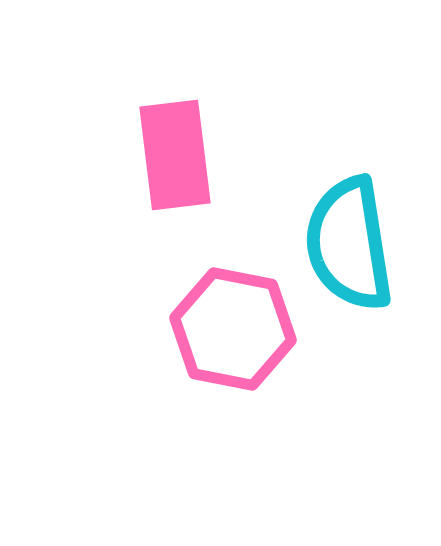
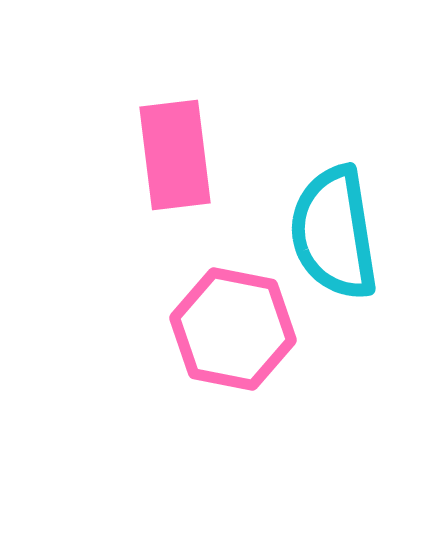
cyan semicircle: moved 15 px left, 11 px up
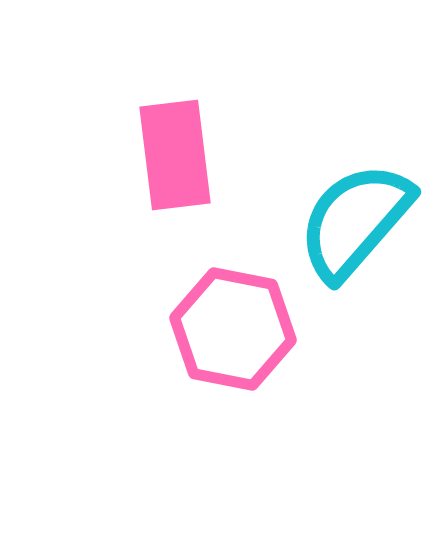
cyan semicircle: moved 21 px right, 12 px up; rotated 50 degrees clockwise
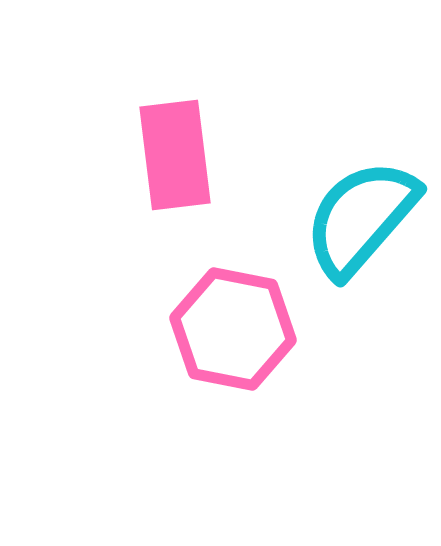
cyan semicircle: moved 6 px right, 3 px up
